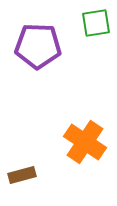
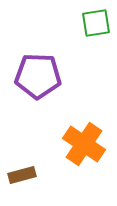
purple pentagon: moved 30 px down
orange cross: moved 1 px left, 2 px down
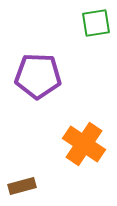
brown rectangle: moved 11 px down
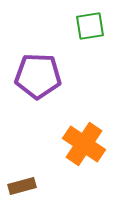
green square: moved 6 px left, 3 px down
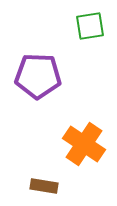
brown rectangle: moved 22 px right; rotated 24 degrees clockwise
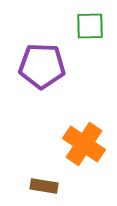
green square: rotated 8 degrees clockwise
purple pentagon: moved 4 px right, 10 px up
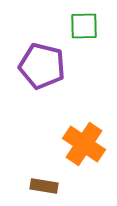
green square: moved 6 px left
purple pentagon: rotated 12 degrees clockwise
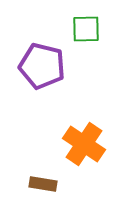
green square: moved 2 px right, 3 px down
brown rectangle: moved 1 px left, 2 px up
